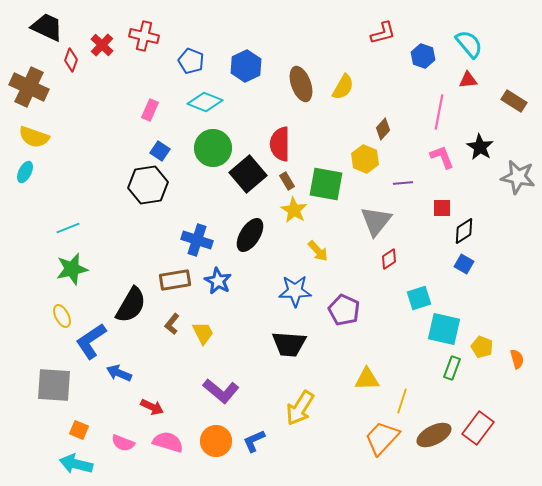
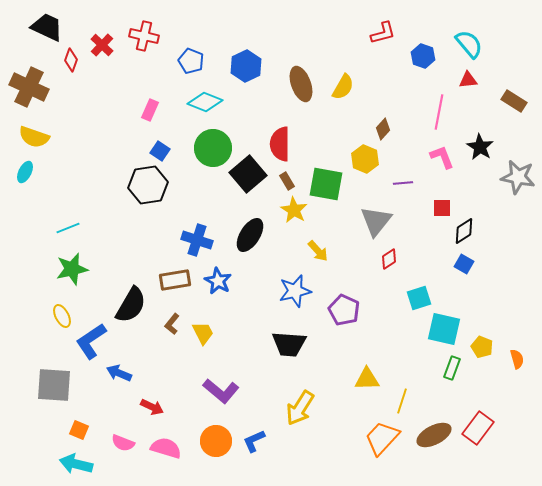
blue star at (295, 291): rotated 12 degrees counterclockwise
pink semicircle at (168, 442): moved 2 px left, 6 px down
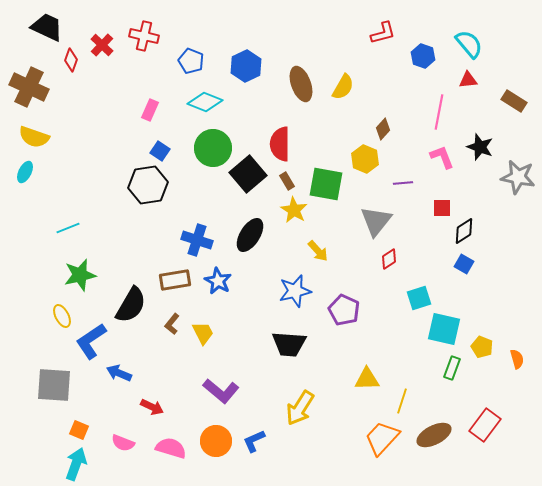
black star at (480, 147): rotated 12 degrees counterclockwise
green star at (72, 269): moved 8 px right, 6 px down
red rectangle at (478, 428): moved 7 px right, 3 px up
pink semicircle at (166, 448): moved 5 px right
cyan arrow at (76, 464): rotated 96 degrees clockwise
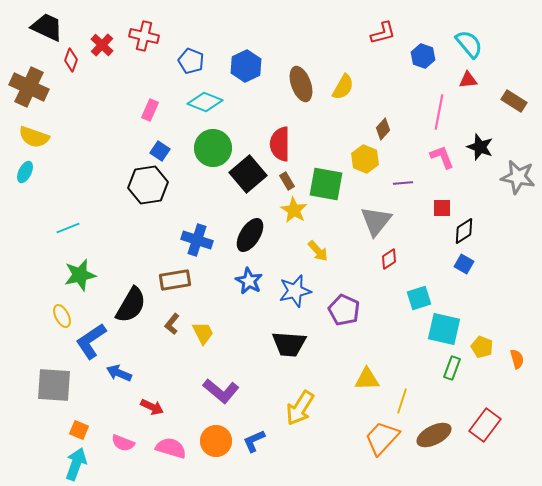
blue star at (218, 281): moved 31 px right
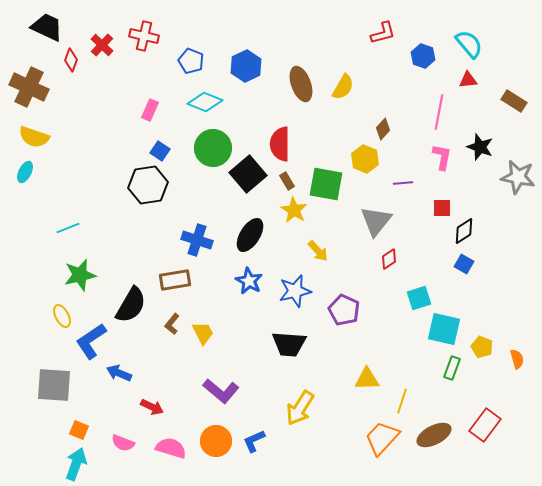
pink L-shape at (442, 157): rotated 32 degrees clockwise
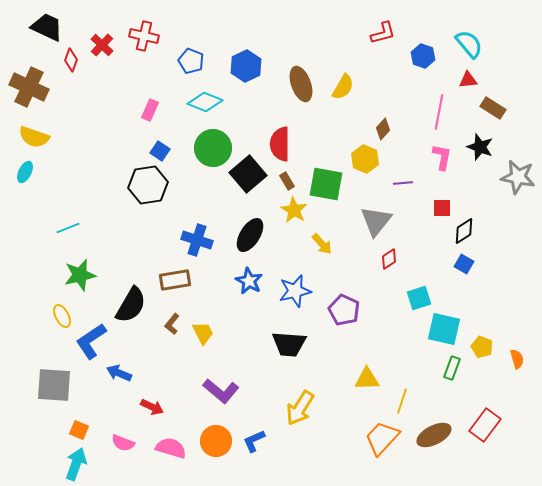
brown rectangle at (514, 101): moved 21 px left, 7 px down
yellow arrow at (318, 251): moved 4 px right, 7 px up
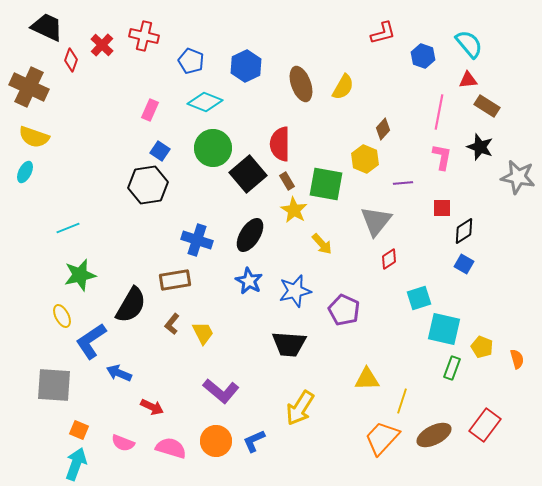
brown rectangle at (493, 108): moved 6 px left, 2 px up
